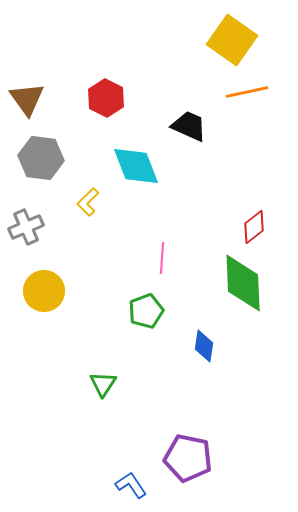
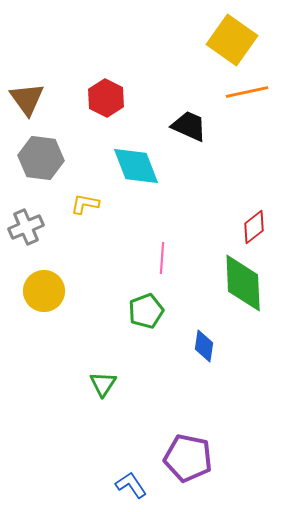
yellow L-shape: moved 3 px left, 2 px down; rotated 56 degrees clockwise
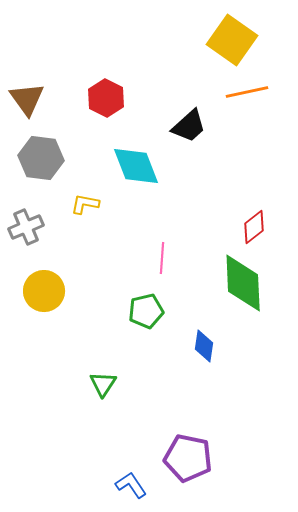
black trapezoid: rotated 114 degrees clockwise
green pentagon: rotated 8 degrees clockwise
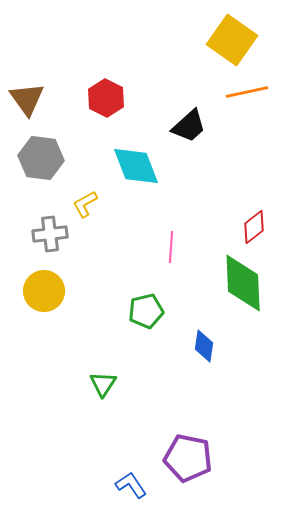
yellow L-shape: rotated 40 degrees counterclockwise
gray cross: moved 24 px right, 7 px down; rotated 16 degrees clockwise
pink line: moved 9 px right, 11 px up
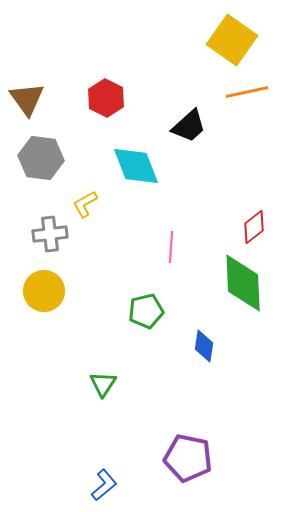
blue L-shape: moved 27 px left; rotated 84 degrees clockwise
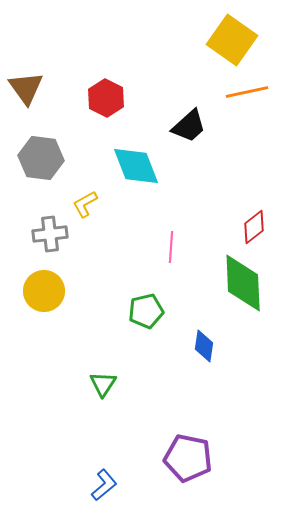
brown triangle: moved 1 px left, 11 px up
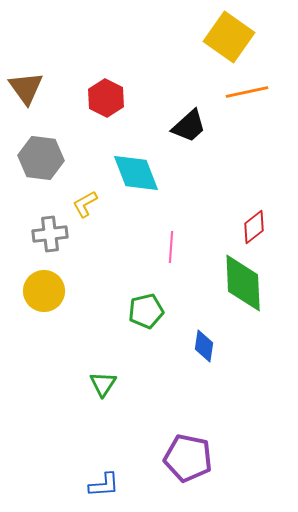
yellow square: moved 3 px left, 3 px up
cyan diamond: moved 7 px down
blue L-shape: rotated 36 degrees clockwise
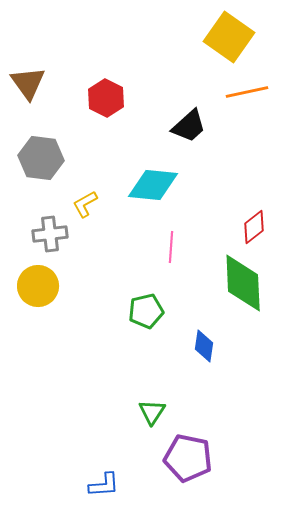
brown triangle: moved 2 px right, 5 px up
cyan diamond: moved 17 px right, 12 px down; rotated 63 degrees counterclockwise
yellow circle: moved 6 px left, 5 px up
green triangle: moved 49 px right, 28 px down
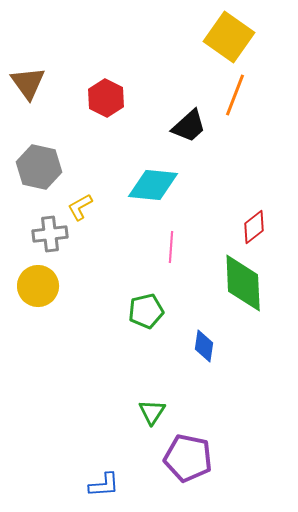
orange line: moved 12 px left, 3 px down; rotated 57 degrees counterclockwise
gray hexagon: moved 2 px left, 9 px down; rotated 6 degrees clockwise
yellow L-shape: moved 5 px left, 3 px down
